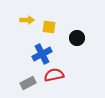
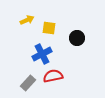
yellow arrow: rotated 24 degrees counterclockwise
yellow square: moved 1 px down
red semicircle: moved 1 px left, 1 px down
gray rectangle: rotated 21 degrees counterclockwise
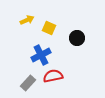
yellow square: rotated 16 degrees clockwise
blue cross: moved 1 px left, 1 px down
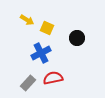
yellow arrow: rotated 56 degrees clockwise
yellow square: moved 2 px left
blue cross: moved 2 px up
red semicircle: moved 2 px down
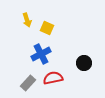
yellow arrow: rotated 40 degrees clockwise
black circle: moved 7 px right, 25 px down
blue cross: moved 1 px down
